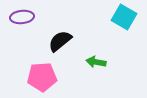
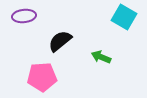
purple ellipse: moved 2 px right, 1 px up
green arrow: moved 5 px right, 5 px up; rotated 12 degrees clockwise
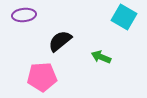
purple ellipse: moved 1 px up
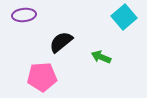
cyan square: rotated 20 degrees clockwise
black semicircle: moved 1 px right, 1 px down
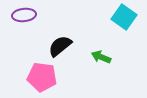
cyan square: rotated 15 degrees counterclockwise
black semicircle: moved 1 px left, 4 px down
pink pentagon: rotated 12 degrees clockwise
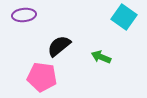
black semicircle: moved 1 px left
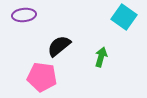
green arrow: rotated 84 degrees clockwise
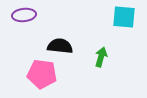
cyan square: rotated 30 degrees counterclockwise
black semicircle: moved 1 px right; rotated 45 degrees clockwise
pink pentagon: moved 3 px up
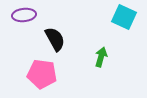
cyan square: rotated 20 degrees clockwise
black semicircle: moved 5 px left, 7 px up; rotated 55 degrees clockwise
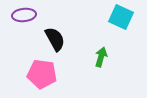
cyan square: moved 3 px left
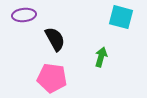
cyan square: rotated 10 degrees counterclockwise
pink pentagon: moved 10 px right, 4 px down
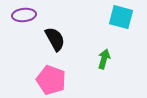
green arrow: moved 3 px right, 2 px down
pink pentagon: moved 1 px left, 2 px down; rotated 12 degrees clockwise
